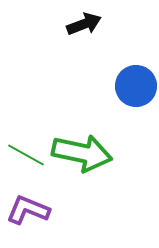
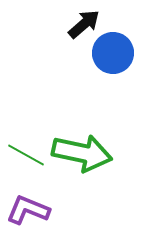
black arrow: rotated 20 degrees counterclockwise
blue circle: moved 23 px left, 33 px up
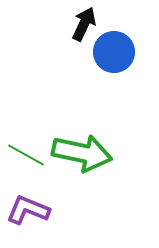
black arrow: rotated 24 degrees counterclockwise
blue circle: moved 1 px right, 1 px up
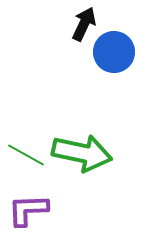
purple L-shape: rotated 24 degrees counterclockwise
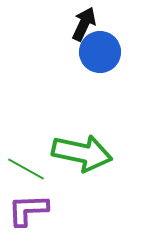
blue circle: moved 14 px left
green line: moved 14 px down
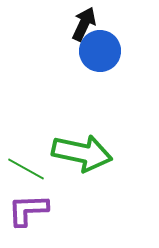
blue circle: moved 1 px up
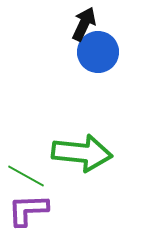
blue circle: moved 2 px left, 1 px down
green arrow: rotated 6 degrees counterclockwise
green line: moved 7 px down
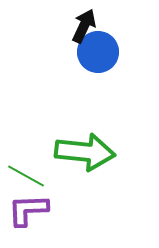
black arrow: moved 2 px down
green arrow: moved 3 px right, 1 px up
